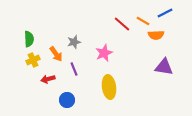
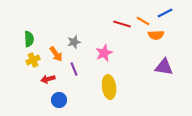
red line: rotated 24 degrees counterclockwise
blue circle: moved 8 px left
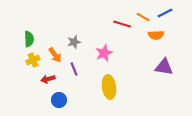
orange line: moved 4 px up
orange arrow: moved 1 px left, 1 px down
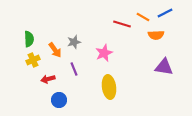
orange arrow: moved 5 px up
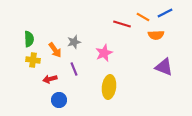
yellow cross: rotated 32 degrees clockwise
purple triangle: rotated 12 degrees clockwise
red arrow: moved 2 px right
yellow ellipse: rotated 15 degrees clockwise
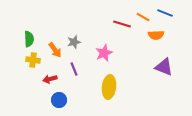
blue line: rotated 49 degrees clockwise
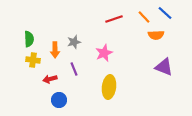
blue line: rotated 21 degrees clockwise
orange line: moved 1 px right; rotated 16 degrees clockwise
red line: moved 8 px left, 5 px up; rotated 36 degrees counterclockwise
orange arrow: rotated 35 degrees clockwise
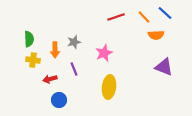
red line: moved 2 px right, 2 px up
